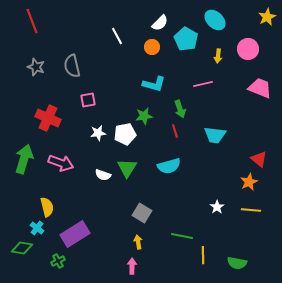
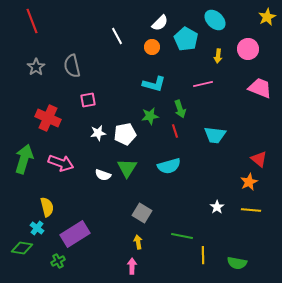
gray star at (36, 67): rotated 18 degrees clockwise
green star at (144, 116): moved 6 px right
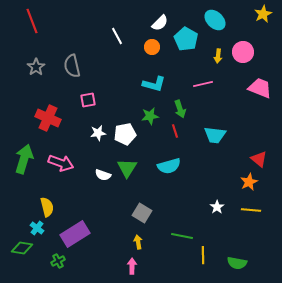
yellow star at (267, 17): moved 4 px left, 3 px up
pink circle at (248, 49): moved 5 px left, 3 px down
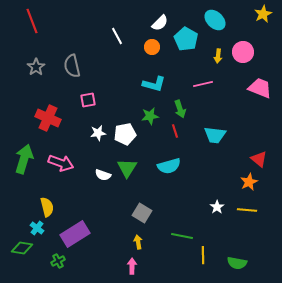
yellow line at (251, 210): moved 4 px left
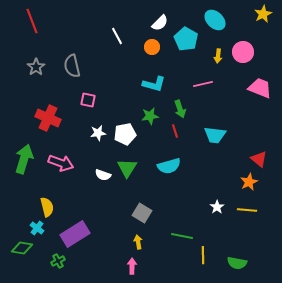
pink square at (88, 100): rotated 21 degrees clockwise
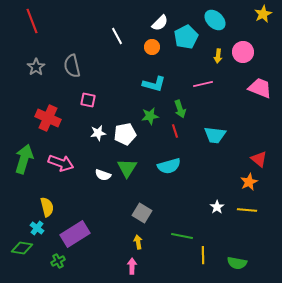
cyan pentagon at (186, 39): moved 2 px up; rotated 15 degrees clockwise
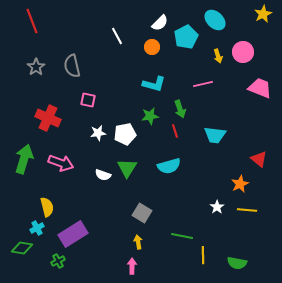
yellow arrow at (218, 56): rotated 24 degrees counterclockwise
orange star at (249, 182): moved 9 px left, 2 px down
cyan cross at (37, 228): rotated 24 degrees clockwise
purple rectangle at (75, 234): moved 2 px left
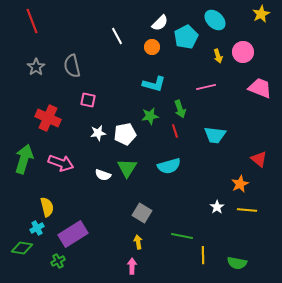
yellow star at (263, 14): moved 2 px left
pink line at (203, 84): moved 3 px right, 3 px down
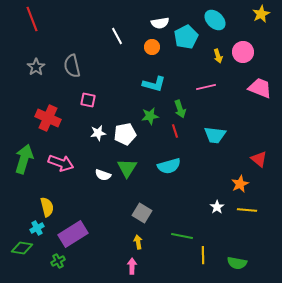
red line at (32, 21): moved 2 px up
white semicircle at (160, 23): rotated 36 degrees clockwise
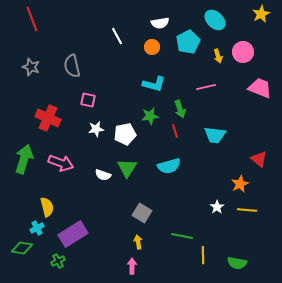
cyan pentagon at (186, 37): moved 2 px right, 5 px down
gray star at (36, 67): moved 5 px left; rotated 18 degrees counterclockwise
white star at (98, 133): moved 2 px left, 4 px up
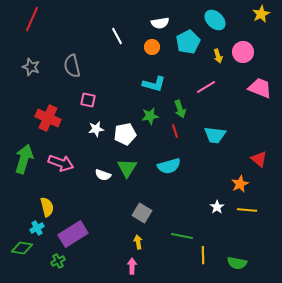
red line at (32, 19): rotated 45 degrees clockwise
pink line at (206, 87): rotated 18 degrees counterclockwise
